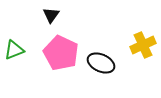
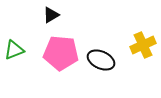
black triangle: rotated 24 degrees clockwise
pink pentagon: rotated 20 degrees counterclockwise
black ellipse: moved 3 px up
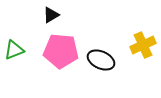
pink pentagon: moved 2 px up
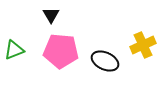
black triangle: rotated 30 degrees counterclockwise
black ellipse: moved 4 px right, 1 px down
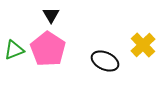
yellow cross: rotated 20 degrees counterclockwise
pink pentagon: moved 13 px left, 2 px up; rotated 28 degrees clockwise
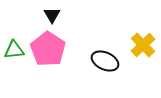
black triangle: moved 1 px right
green triangle: rotated 15 degrees clockwise
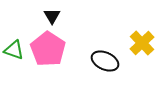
black triangle: moved 1 px down
yellow cross: moved 1 px left, 2 px up
green triangle: rotated 25 degrees clockwise
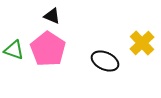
black triangle: rotated 36 degrees counterclockwise
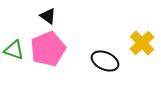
black triangle: moved 4 px left; rotated 12 degrees clockwise
pink pentagon: rotated 16 degrees clockwise
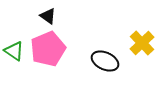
green triangle: moved 1 px down; rotated 15 degrees clockwise
